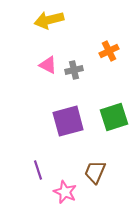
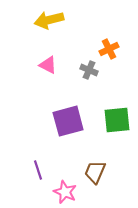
orange cross: moved 2 px up
gray cross: moved 15 px right; rotated 36 degrees clockwise
green square: moved 3 px right, 3 px down; rotated 12 degrees clockwise
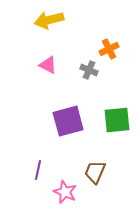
purple line: rotated 30 degrees clockwise
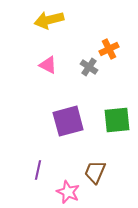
gray cross: moved 3 px up; rotated 12 degrees clockwise
pink star: moved 3 px right
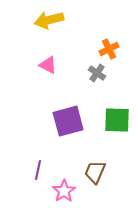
gray cross: moved 8 px right, 6 px down
green square: rotated 8 degrees clockwise
pink star: moved 4 px left, 1 px up; rotated 15 degrees clockwise
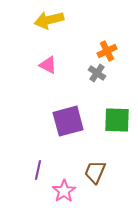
orange cross: moved 2 px left, 2 px down
